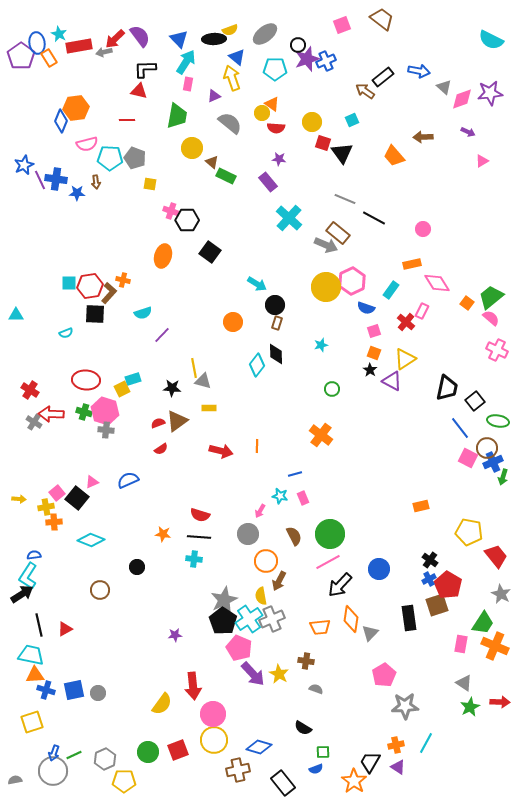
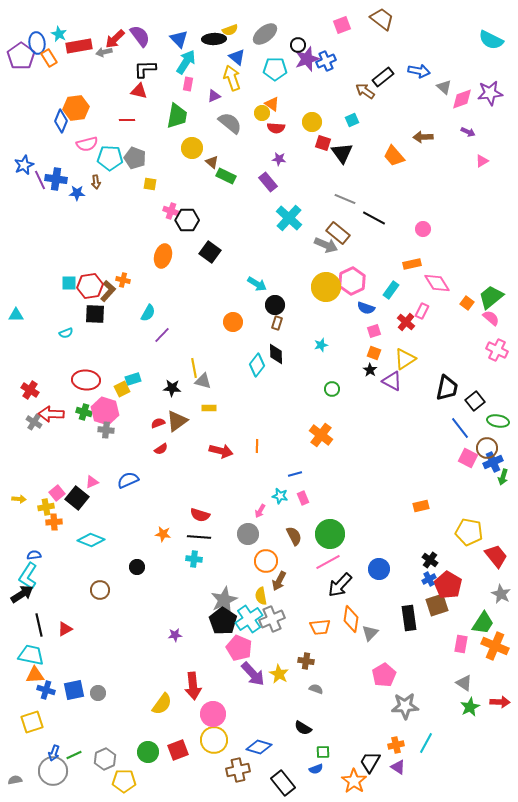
brown L-shape at (109, 293): moved 1 px left, 2 px up
cyan semicircle at (143, 313): moved 5 px right; rotated 42 degrees counterclockwise
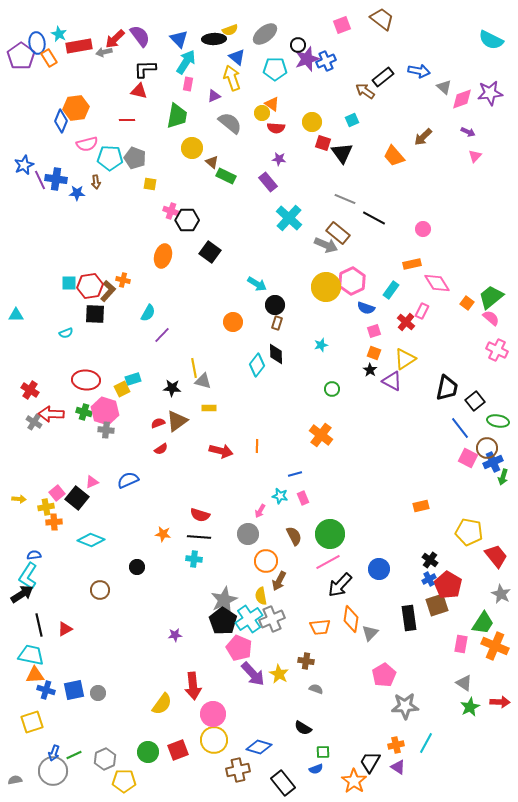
brown arrow at (423, 137): rotated 42 degrees counterclockwise
pink triangle at (482, 161): moved 7 px left, 5 px up; rotated 16 degrees counterclockwise
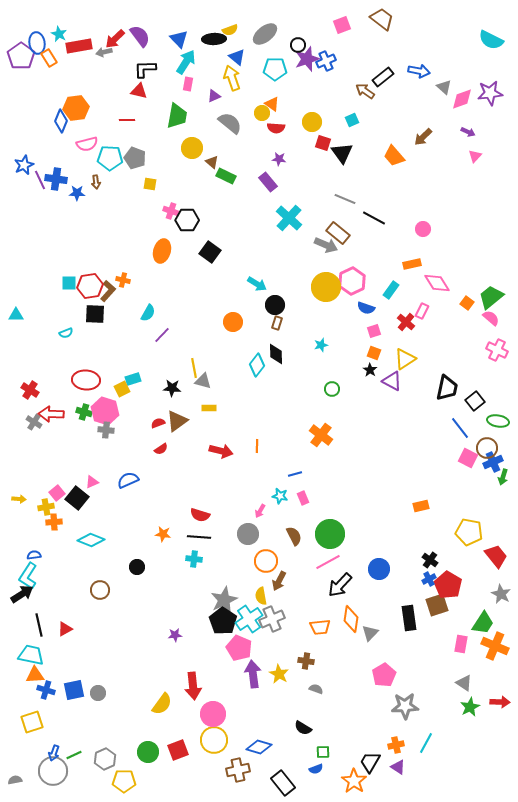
orange ellipse at (163, 256): moved 1 px left, 5 px up
purple arrow at (253, 674): rotated 144 degrees counterclockwise
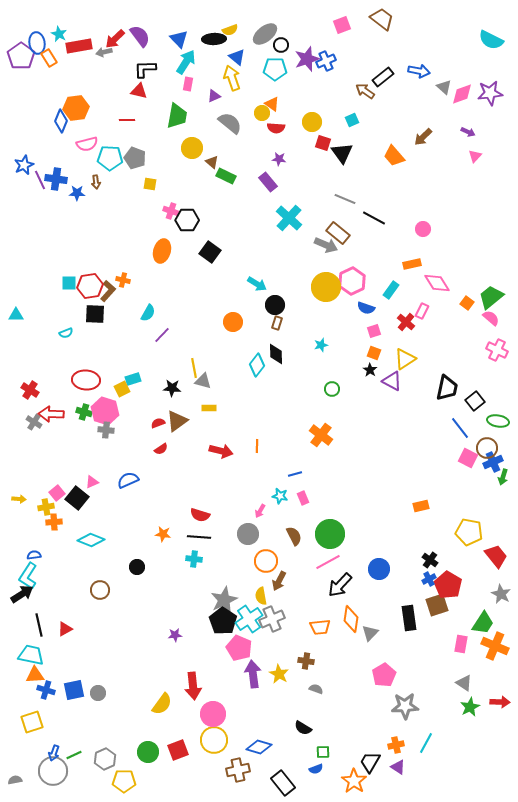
black circle at (298, 45): moved 17 px left
pink diamond at (462, 99): moved 5 px up
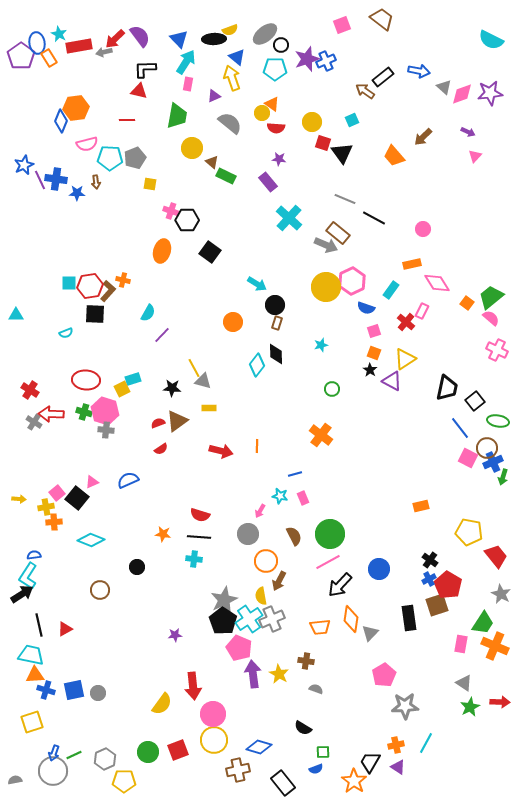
gray pentagon at (135, 158): rotated 30 degrees clockwise
yellow line at (194, 368): rotated 18 degrees counterclockwise
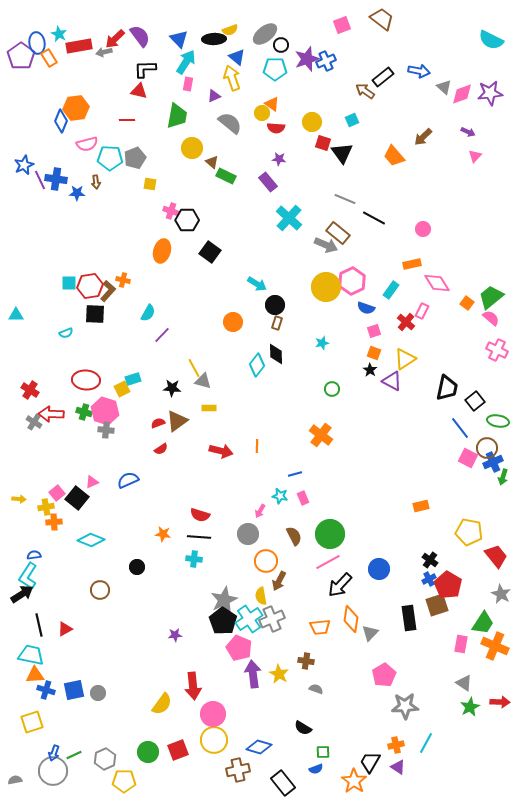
cyan star at (321, 345): moved 1 px right, 2 px up
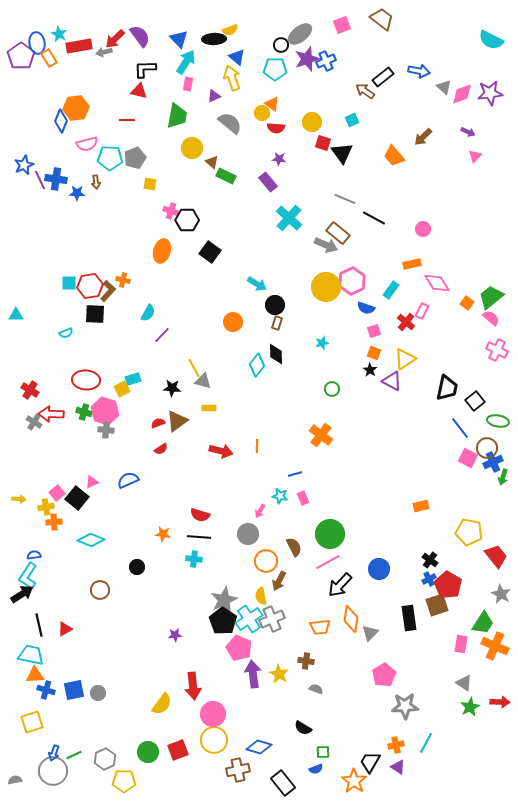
gray ellipse at (265, 34): moved 35 px right
brown semicircle at (294, 536): moved 11 px down
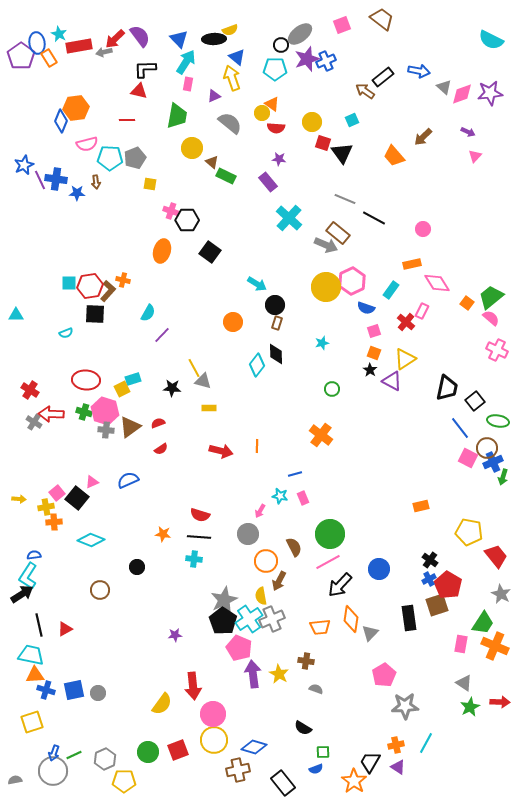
brown triangle at (177, 421): moved 47 px left, 6 px down
blue diamond at (259, 747): moved 5 px left
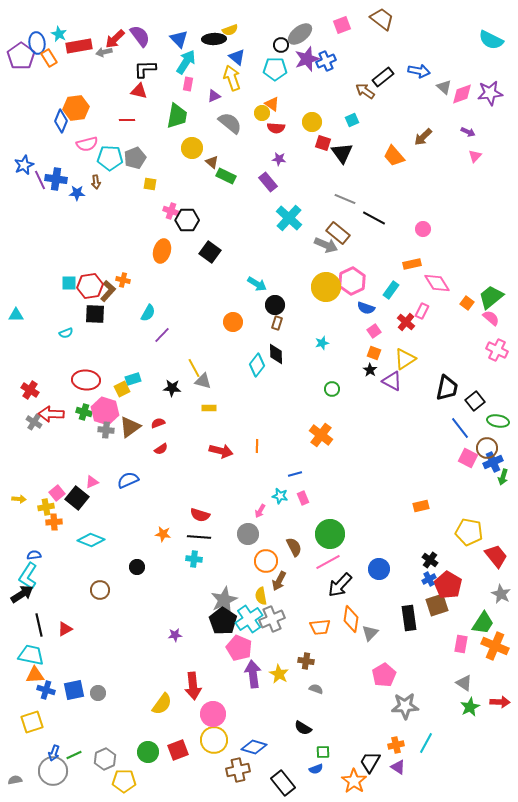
pink square at (374, 331): rotated 16 degrees counterclockwise
